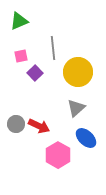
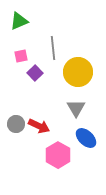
gray triangle: rotated 18 degrees counterclockwise
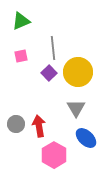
green triangle: moved 2 px right
purple square: moved 14 px right
red arrow: rotated 125 degrees counterclockwise
pink hexagon: moved 4 px left
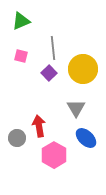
pink square: rotated 24 degrees clockwise
yellow circle: moved 5 px right, 3 px up
gray circle: moved 1 px right, 14 px down
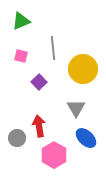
purple square: moved 10 px left, 9 px down
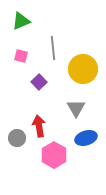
blue ellipse: rotated 60 degrees counterclockwise
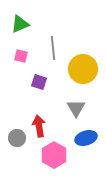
green triangle: moved 1 px left, 3 px down
purple square: rotated 28 degrees counterclockwise
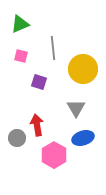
red arrow: moved 2 px left, 1 px up
blue ellipse: moved 3 px left
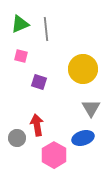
gray line: moved 7 px left, 19 px up
gray triangle: moved 15 px right
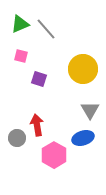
gray line: rotated 35 degrees counterclockwise
purple square: moved 3 px up
gray triangle: moved 1 px left, 2 px down
